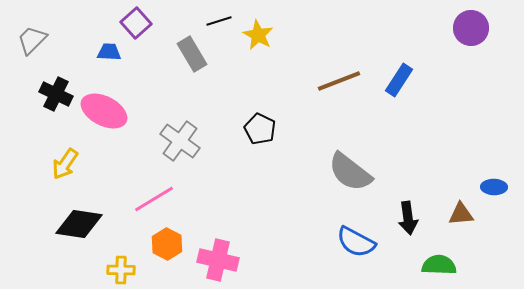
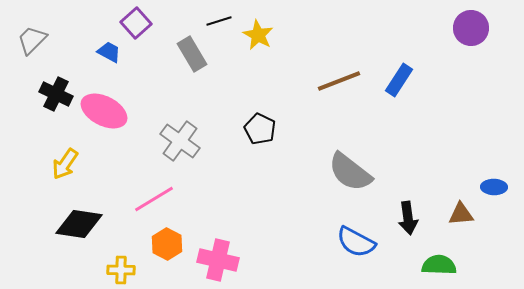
blue trapezoid: rotated 25 degrees clockwise
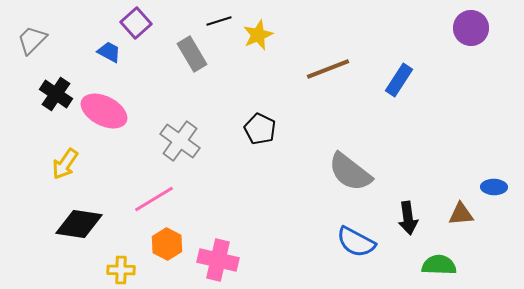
yellow star: rotated 20 degrees clockwise
brown line: moved 11 px left, 12 px up
black cross: rotated 8 degrees clockwise
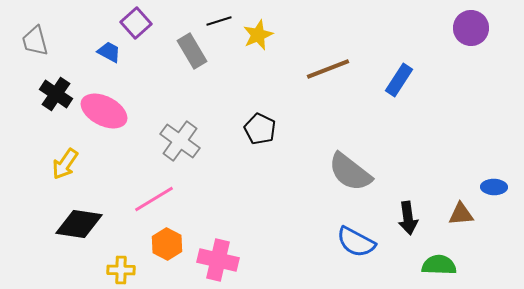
gray trapezoid: moved 3 px right, 1 px down; rotated 60 degrees counterclockwise
gray rectangle: moved 3 px up
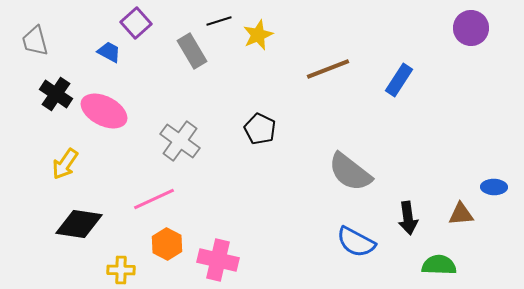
pink line: rotated 6 degrees clockwise
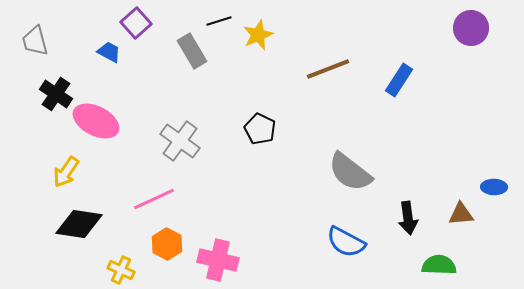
pink ellipse: moved 8 px left, 10 px down
yellow arrow: moved 1 px right, 8 px down
blue semicircle: moved 10 px left
yellow cross: rotated 24 degrees clockwise
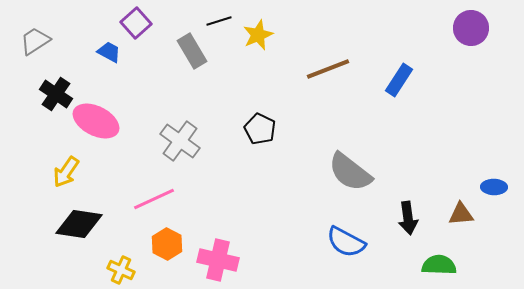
gray trapezoid: rotated 72 degrees clockwise
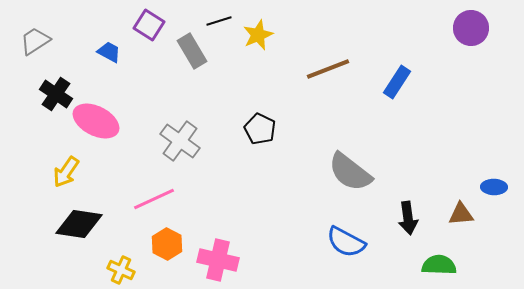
purple square: moved 13 px right, 2 px down; rotated 16 degrees counterclockwise
blue rectangle: moved 2 px left, 2 px down
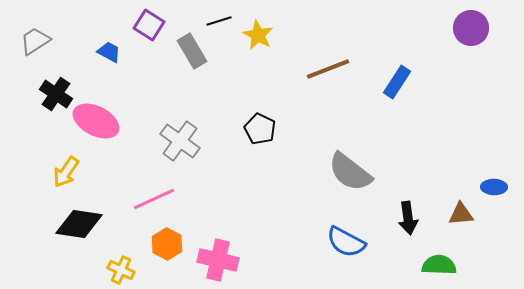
yellow star: rotated 20 degrees counterclockwise
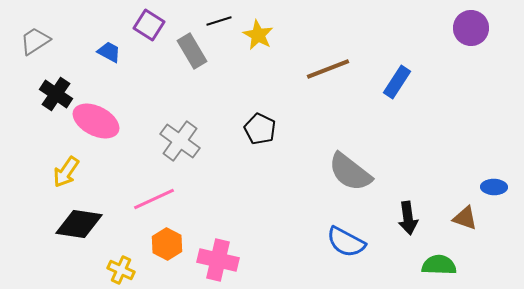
brown triangle: moved 4 px right, 4 px down; rotated 24 degrees clockwise
